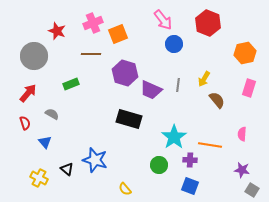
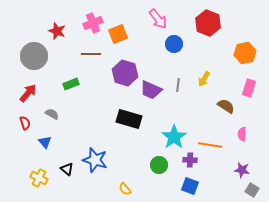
pink arrow: moved 5 px left, 1 px up
brown semicircle: moved 9 px right, 6 px down; rotated 18 degrees counterclockwise
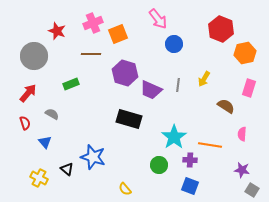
red hexagon: moved 13 px right, 6 px down
blue star: moved 2 px left, 3 px up
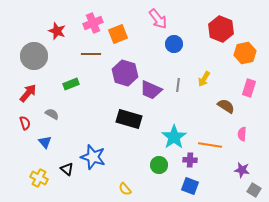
gray square: moved 2 px right
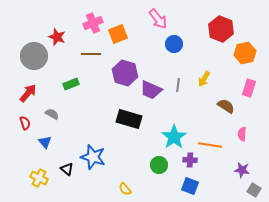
red star: moved 6 px down
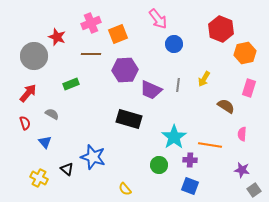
pink cross: moved 2 px left
purple hexagon: moved 3 px up; rotated 20 degrees counterclockwise
gray square: rotated 24 degrees clockwise
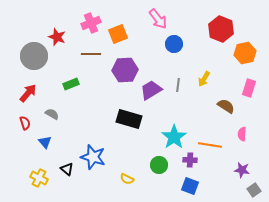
purple trapezoid: rotated 125 degrees clockwise
yellow semicircle: moved 2 px right, 10 px up; rotated 24 degrees counterclockwise
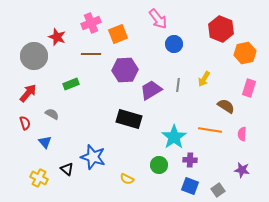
orange line: moved 15 px up
gray square: moved 36 px left
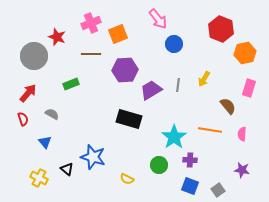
brown semicircle: moved 2 px right; rotated 18 degrees clockwise
red semicircle: moved 2 px left, 4 px up
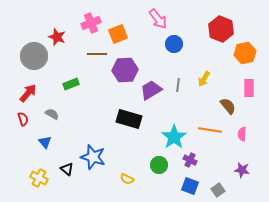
brown line: moved 6 px right
pink rectangle: rotated 18 degrees counterclockwise
purple cross: rotated 24 degrees clockwise
